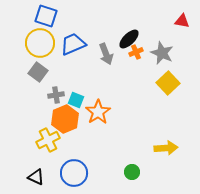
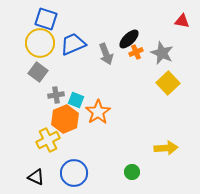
blue square: moved 3 px down
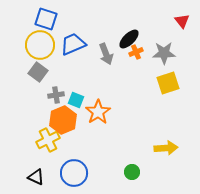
red triangle: rotated 42 degrees clockwise
yellow circle: moved 2 px down
gray star: moved 2 px right; rotated 25 degrees counterclockwise
yellow square: rotated 25 degrees clockwise
orange hexagon: moved 2 px left, 1 px down
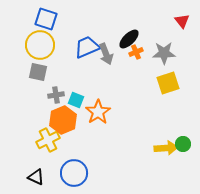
blue trapezoid: moved 14 px right, 3 px down
gray square: rotated 24 degrees counterclockwise
green circle: moved 51 px right, 28 px up
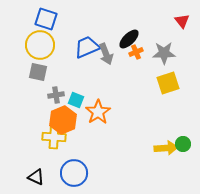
yellow cross: moved 6 px right, 3 px up; rotated 30 degrees clockwise
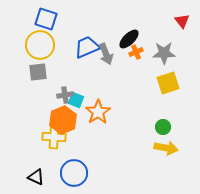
gray square: rotated 18 degrees counterclockwise
gray cross: moved 9 px right
green circle: moved 20 px left, 17 px up
yellow arrow: rotated 15 degrees clockwise
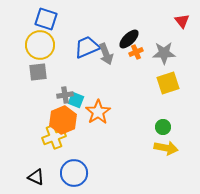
yellow cross: rotated 25 degrees counterclockwise
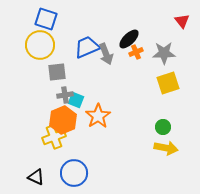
gray square: moved 19 px right
orange star: moved 4 px down
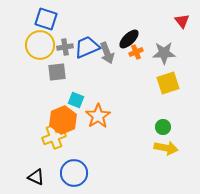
gray arrow: moved 1 px right, 1 px up
gray cross: moved 48 px up
